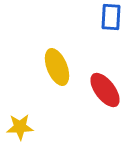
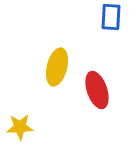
yellow ellipse: rotated 36 degrees clockwise
red ellipse: moved 8 px left; rotated 18 degrees clockwise
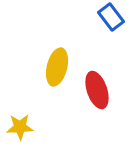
blue rectangle: rotated 40 degrees counterclockwise
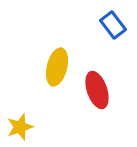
blue rectangle: moved 2 px right, 8 px down
yellow star: rotated 16 degrees counterclockwise
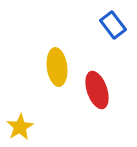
yellow ellipse: rotated 21 degrees counterclockwise
yellow star: rotated 12 degrees counterclockwise
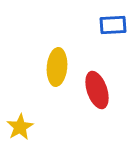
blue rectangle: rotated 56 degrees counterclockwise
yellow ellipse: rotated 12 degrees clockwise
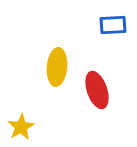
yellow star: moved 1 px right
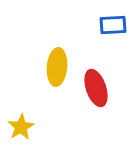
red ellipse: moved 1 px left, 2 px up
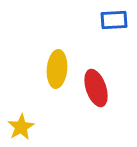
blue rectangle: moved 1 px right, 5 px up
yellow ellipse: moved 2 px down
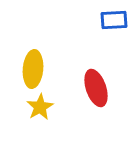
yellow ellipse: moved 24 px left
yellow star: moved 19 px right, 20 px up
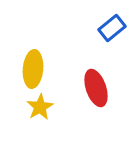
blue rectangle: moved 2 px left, 8 px down; rotated 36 degrees counterclockwise
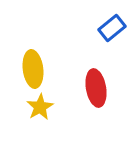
yellow ellipse: rotated 12 degrees counterclockwise
red ellipse: rotated 9 degrees clockwise
